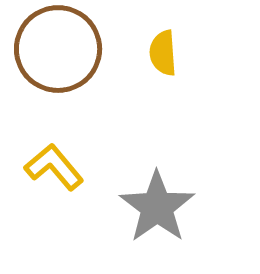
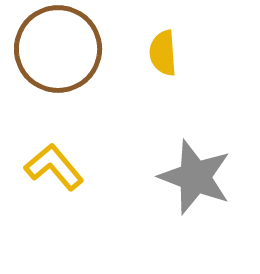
gray star: moved 38 px right, 30 px up; rotated 16 degrees counterclockwise
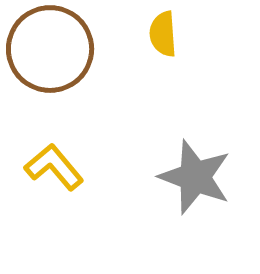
brown circle: moved 8 px left
yellow semicircle: moved 19 px up
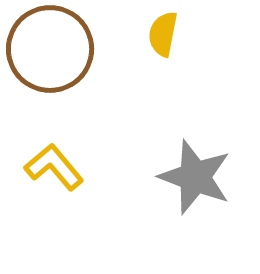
yellow semicircle: rotated 15 degrees clockwise
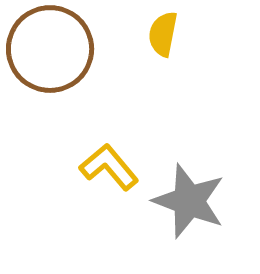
yellow L-shape: moved 55 px right
gray star: moved 6 px left, 24 px down
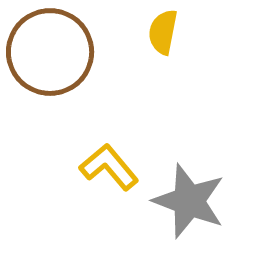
yellow semicircle: moved 2 px up
brown circle: moved 3 px down
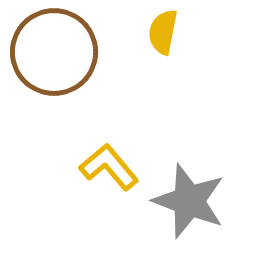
brown circle: moved 4 px right
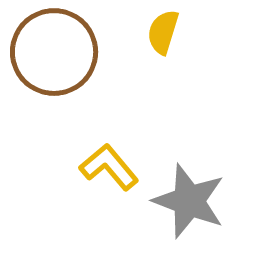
yellow semicircle: rotated 6 degrees clockwise
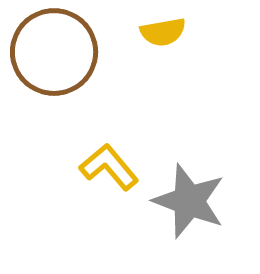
yellow semicircle: rotated 117 degrees counterclockwise
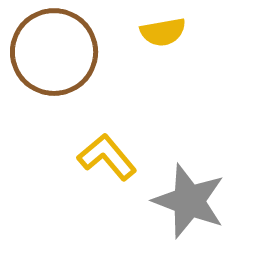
yellow L-shape: moved 2 px left, 10 px up
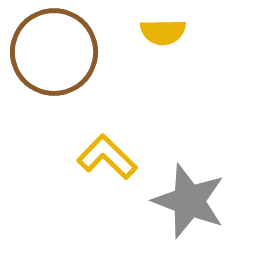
yellow semicircle: rotated 9 degrees clockwise
yellow L-shape: rotated 6 degrees counterclockwise
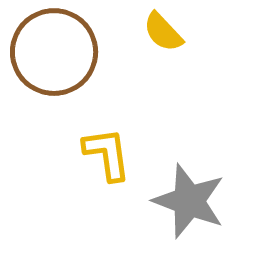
yellow semicircle: rotated 48 degrees clockwise
yellow L-shape: moved 3 px up; rotated 38 degrees clockwise
